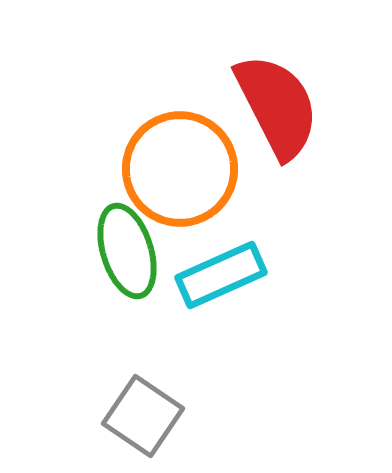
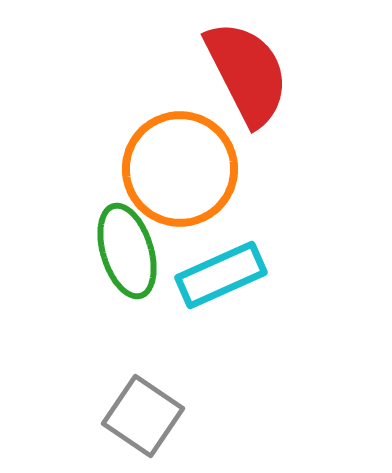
red semicircle: moved 30 px left, 33 px up
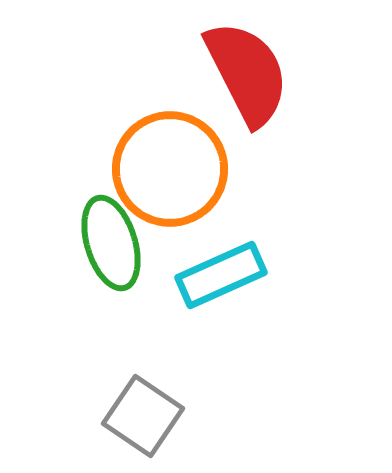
orange circle: moved 10 px left
green ellipse: moved 16 px left, 8 px up
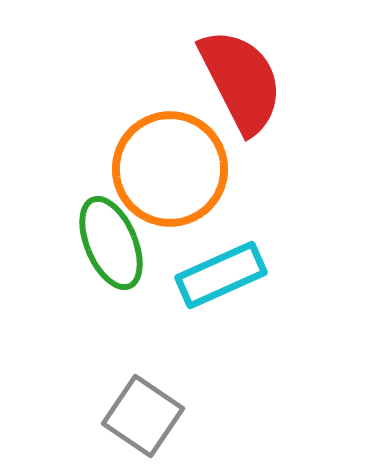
red semicircle: moved 6 px left, 8 px down
green ellipse: rotated 6 degrees counterclockwise
